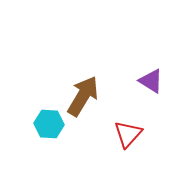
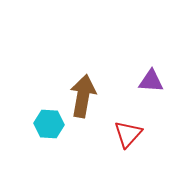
purple triangle: rotated 28 degrees counterclockwise
brown arrow: rotated 21 degrees counterclockwise
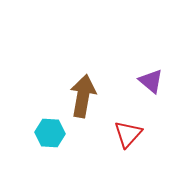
purple triangle: rotated 36 degrees clockwise
cyan hexagon: moved 1 px right, 9 px down
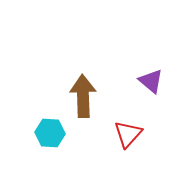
brown arrow: rotated 12 degrees counterclockwise
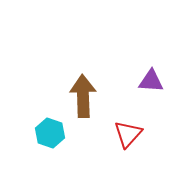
purple triangle: rotated 36 degrees counterclockwise
cyan hexagon: rotated 16 degrees clockwise
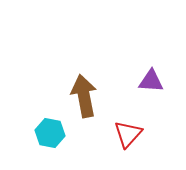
brown arrow: moved 1 px right; rotated 9 degrees counterclockwise
cyan hexagon: rotated 8 degrees counterclockwise
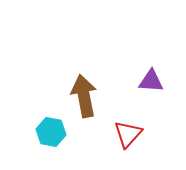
cyan hexagon: moved 1 px right, 1 px up
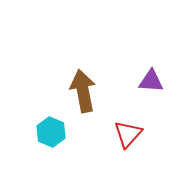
brown arrow: moved 1 px left, 5 px up
cyan hexagon: rotated 12 degrees clockwise
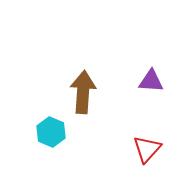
brown arrow: moved 1 px down; rotated 15 degrees clockwise
red triangle: moved 19 px right, 15 px down
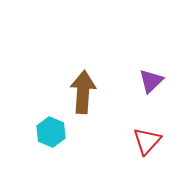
purple triangle: rotated 48 degrees counterclockwise
red triangle: moved 8 px up
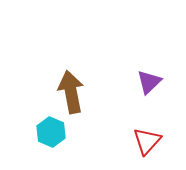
purple triangle: moved 2 px left, 1 px down
brown arrow: moved 12 px left; rotated 15 degrees counterclockwise
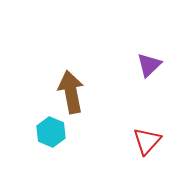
purple triangle: moved 17 px up
